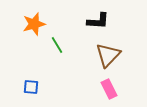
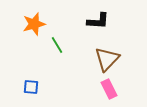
brown triangle: moved 1 px left, 4 px down
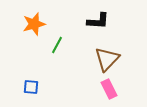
green line: rotated 60 degrees clockwise
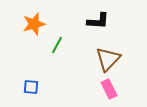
brown triangle: moved 1 px right
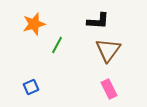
brown triangle: moved 9 px up; rotated 8 degrees counterclockwise
blue square: rotated 28 degrees counterclockwise
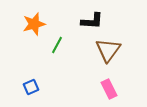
black L-shape: moved 6 px left
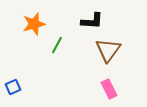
blue square: moved 18 px left
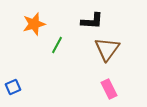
brown triangle: moved 1 px left, 1 px up
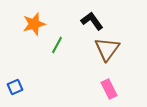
black L-shape: rotated 130 degrees counterclockwise
blue square: moved 2 px right
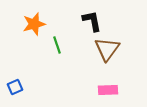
black L-shape: rotated 25 degrees clockwise
green line: rotated 48 degrees counterclockwise
pink rectangle: moved 1 px left, 1 px down; rotated 66 degrees counterclockwise
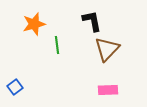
green line: rotated 12 degrees clockwise
brown triangle: rotated 8 degrees clockwise
blue square: rotated 14 degrees counterclockwise
